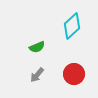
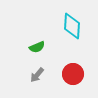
cyan diamond: rotated 44 degrees counterclockwise
red circle: moved 1 px left
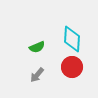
cyan diamond: moved 13 px down
red circle: moved 1 px left, 7 px up
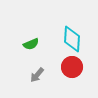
green semicircle: moved 6 px left, 3 px up
